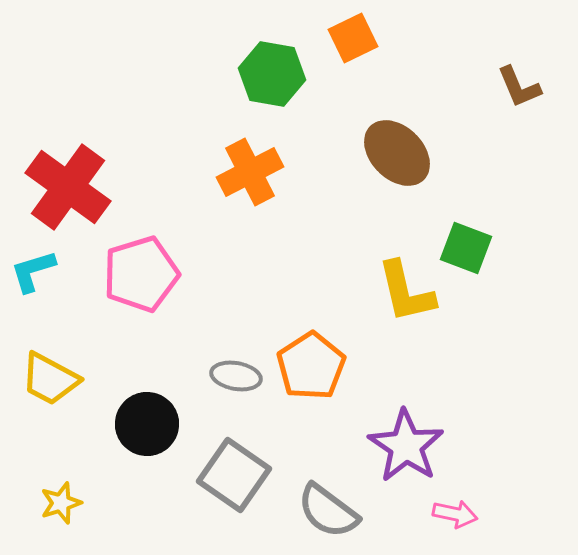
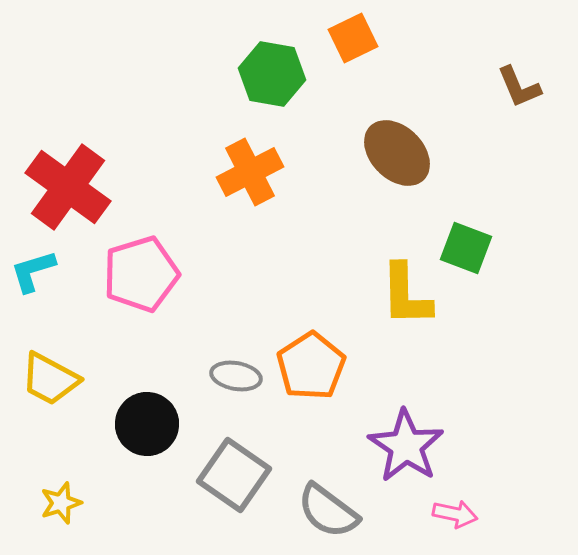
yellow L-shape: moved 3 px down; rotated 12 degrees clockwise
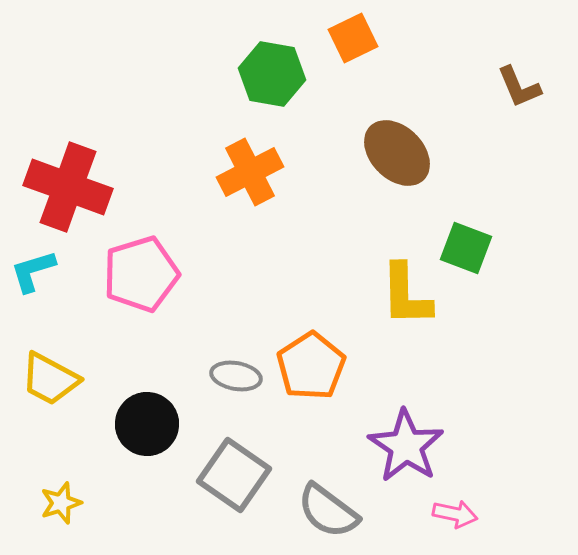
red cross: rotated 16 degrees counterclockwise
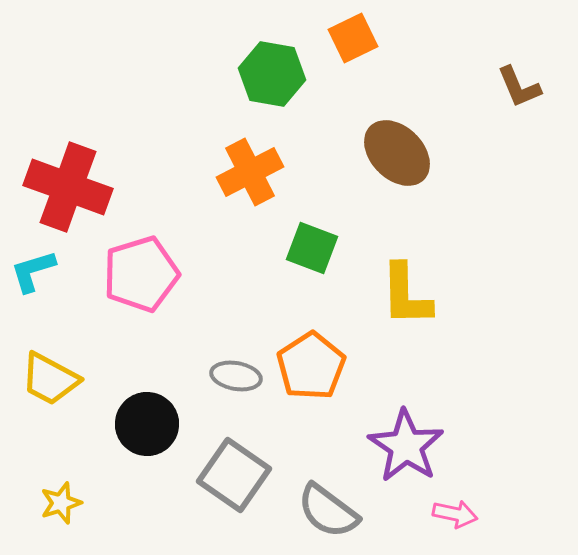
green square: moved 154 px left
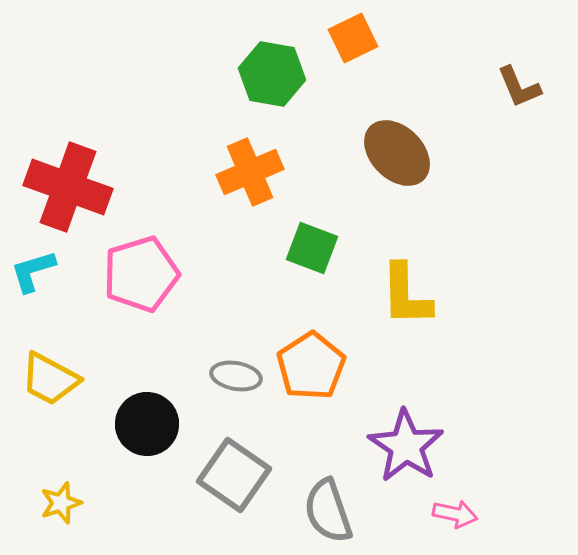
orange cross: rotated 4 degrees clockwise
gray semicircle: rotated 34 degrees clockwise
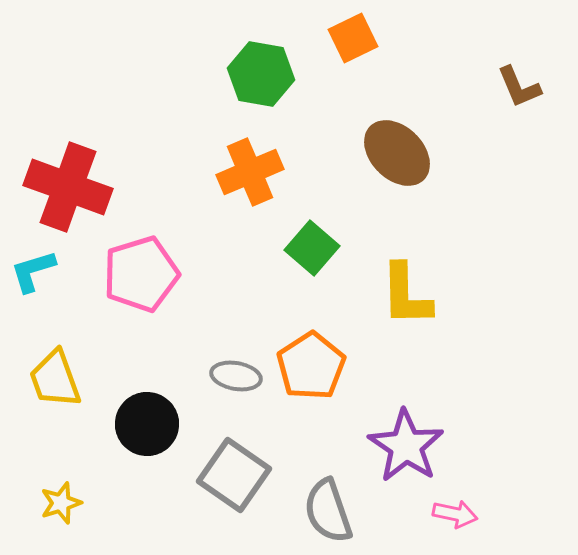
green hexagon: moved 11 px left
green square: rotated 20 degrees clockwise
yellow trapezoid: moved 5 px right; rotated 42 degrees clockwise
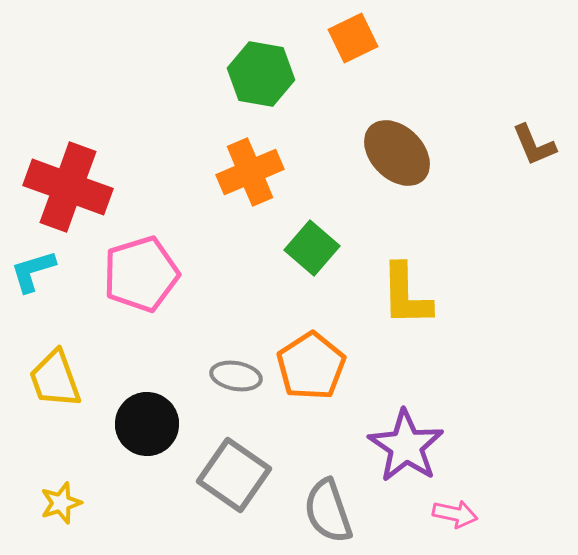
brown L-shape: moved 15 px right, 58 px down
